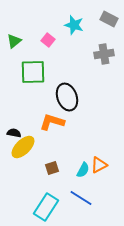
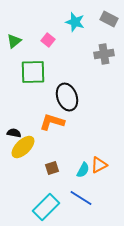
cyan star: moved 1 px right, 3 px up
cyan rectangle: rotated 12 degrees clockwise
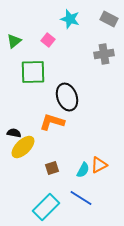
cyan star: moved 5 px left, 3 px up
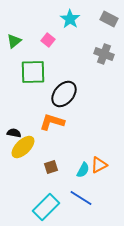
cyan star: rotated 18 degrees clockwise
gray cross: rotated 30 degrees clockwise
black ellipse: moved 3 px left, 3 px up; rotated 60 degrees clockwise
brown square: moved 1 px left, 1 px up
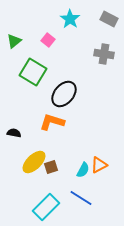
gray cross: rotated 12 degrees counterclockwise
green square: rotated 32 degrees clockwise
yellow ellipse: moved 11 px right, 15 px down
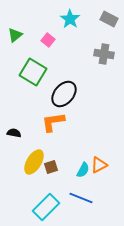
green triangle: moved 1 px right, 6 px up
orange L-shape: moved 1 px right; rotated 25 degrees counterclockwise
yellow ellipse: rotated 15 degrees counterclockwise
blue line: rotated 10 degrees counterclockwise
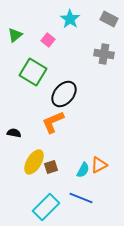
orange L-shape: rotated 15 degrees counterclockwise
